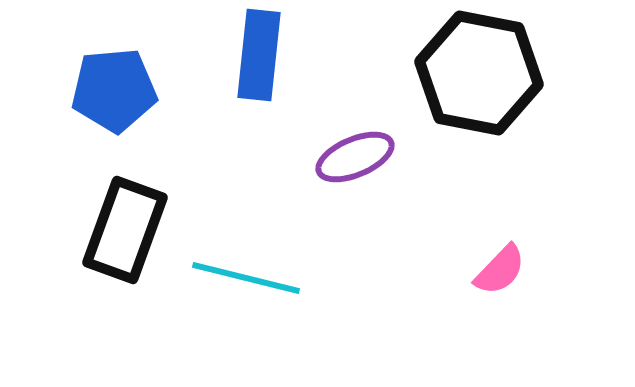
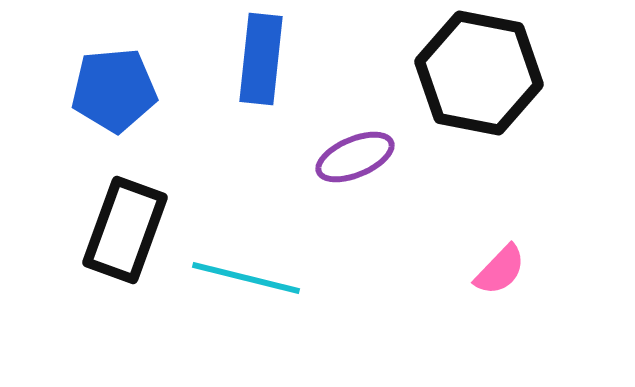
blue rectangle: moved 2 px right, 4 px down
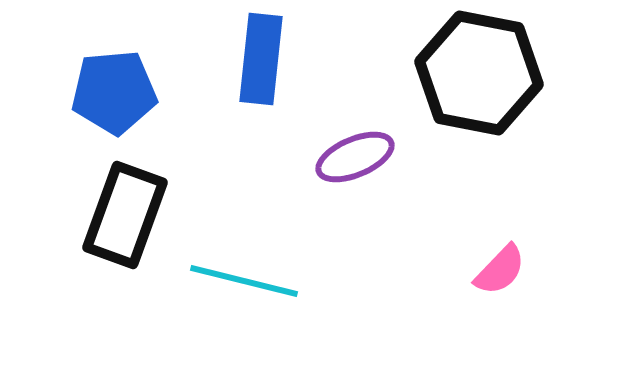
blue pentagon: moved 2 px down
black rectangle: moved 15 px up
cyan line: moved 2 px left, 3 px down
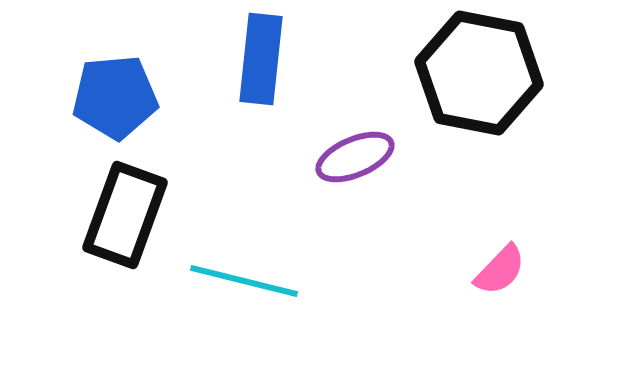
blue pentagon: moved 1 px right, 5 px down
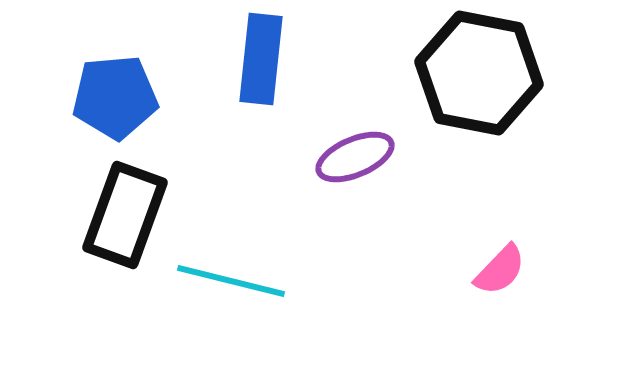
cyan line: moved 13 px left
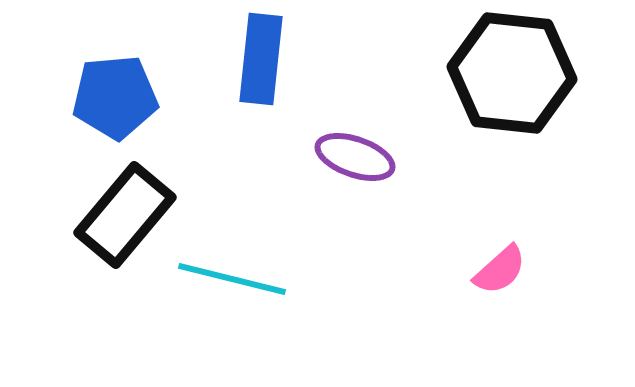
black hexagon: moved 33 px right; rotated 5 degrees counterclockwise
purple ellipse: rotated 42 degrees clockwise
black rectangle: rotated 20 degrees clockwise
pink semicircle: rotated 4 degrees clockwise
cyan line: moved 1 px right, 2 px up
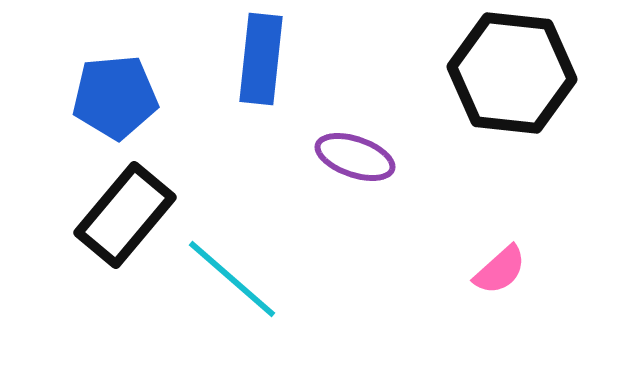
cyan line: rotated 27 degrees clockwise
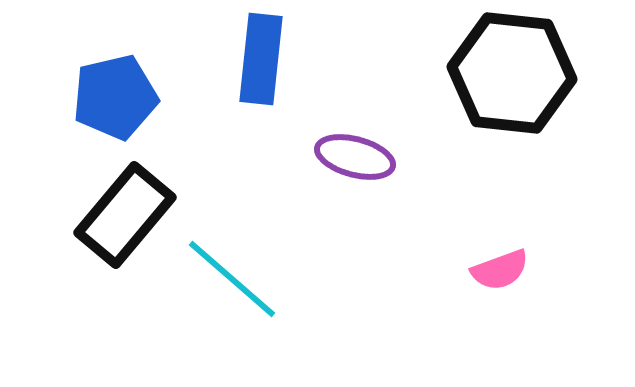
blue pentagon: rotated 8 degrees counterclockwise
purple ellipse: rotated 4 degrees counterclockwise
pink semicircle: rotated 22 degrees clockwise
